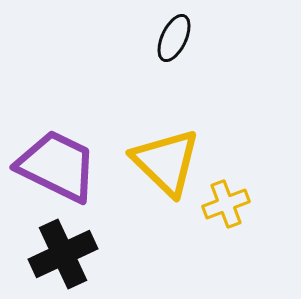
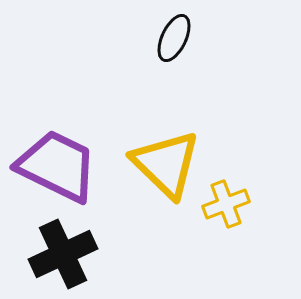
yellow triangle: moved 2 px down
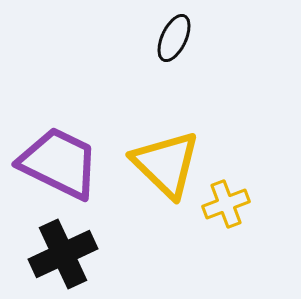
purple trapezoid: moved 2 px right, 3 px up
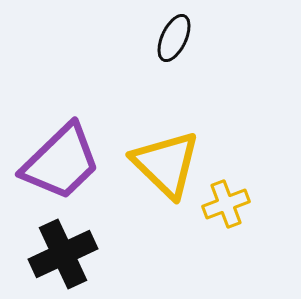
purple trapezoid: moved 2 px right, 1 px up; rotated 110 degrees clockwise
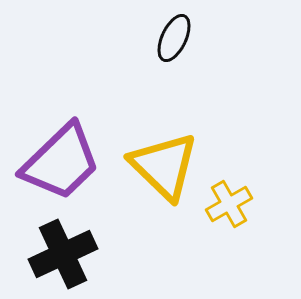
yellow triangle: moved 2 px left, 2 px down
yellow cross: moved 3 px right; rotated 9 degrees counterclockwise
